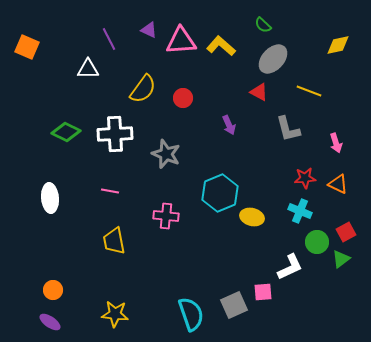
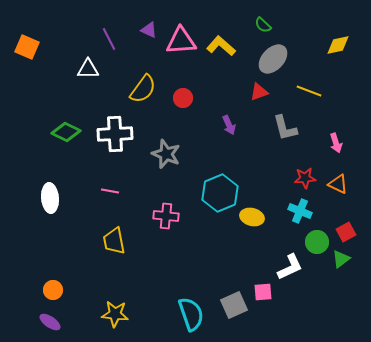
red triangle: rotated 48 degrees counterclockwise
gray L-shape: moved 3 px left, 1 px up
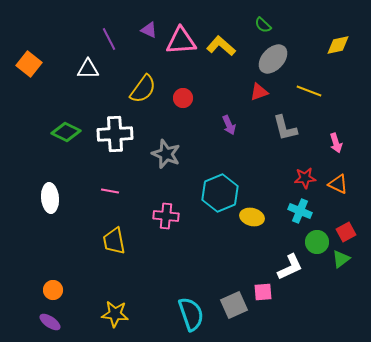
orange square: moved 2 px right, 17 px down; rotated 15 degrees clockwise
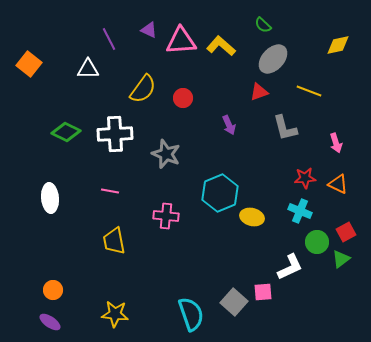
gray square: moved 3 px up; rotated 24 degrees counterclockwise
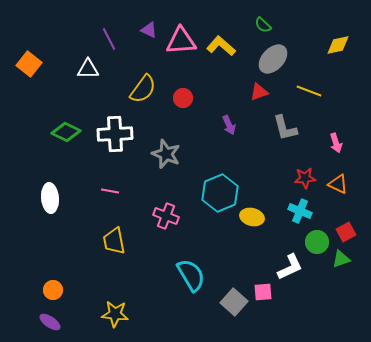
pink cross: rotated 15 degrees clockwise
green triangle: rotated 18 degrees clockwise
cyan semicircle: moved 39 px up; rotated 12 degrees counterclockwise
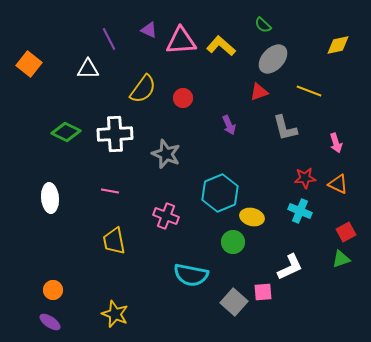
green circle: moved 84 px left
cyan semicircle: rotated 132 degrees clockwise
yellow star: rotated 16 degrees clockwise
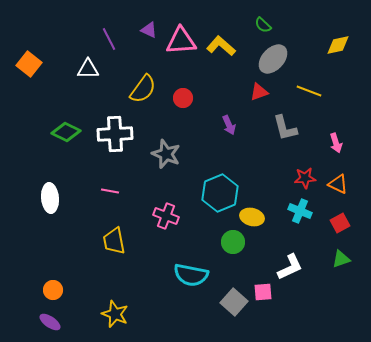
red square: moved 6 px left, 9 px up
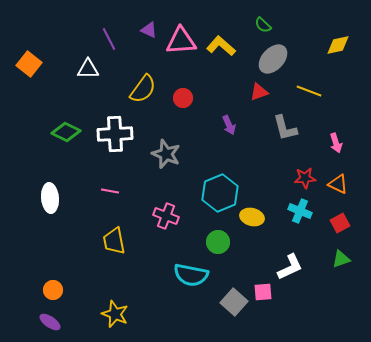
green circle: moved 15 px left
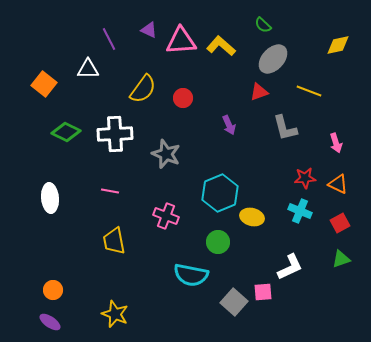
orange square: moved 15 px right, 20 px down
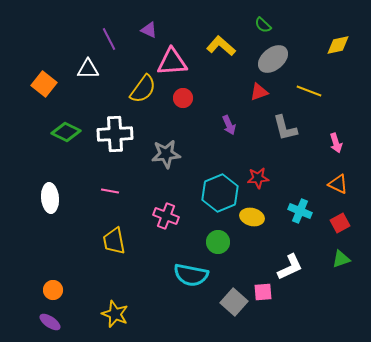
pink triangle: moved 9 px left, 21 px down
gray ellipse: rotated 8 degrees clockwise
gray star: rotated 28 degrees counterclockwise
red star: moved 47 px left
